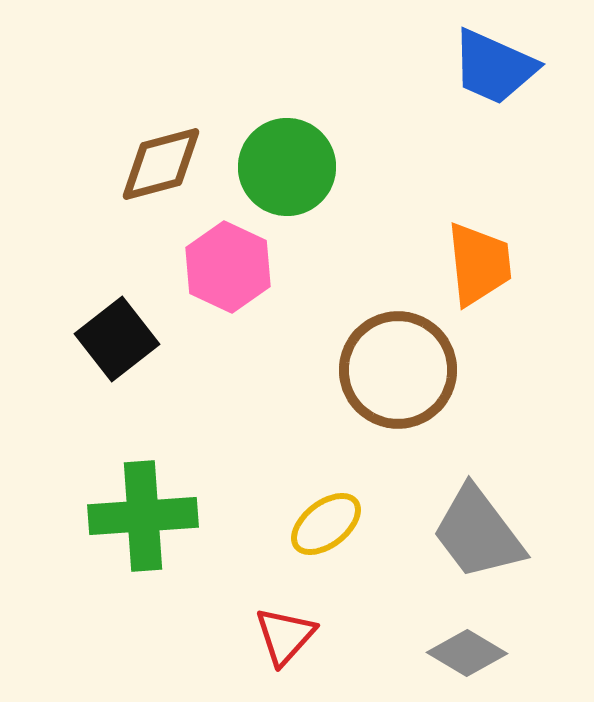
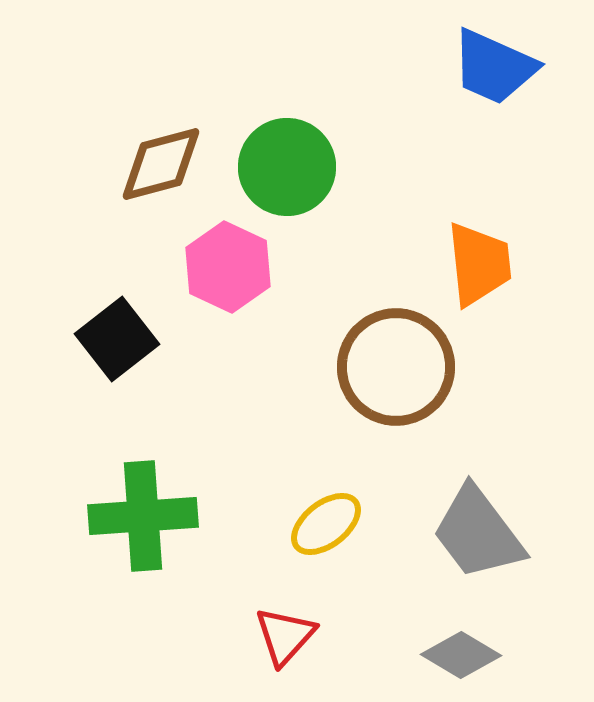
brown circle: moved 2 px left, 3 px up
gray diamond: moved 6 px left, 2 px down
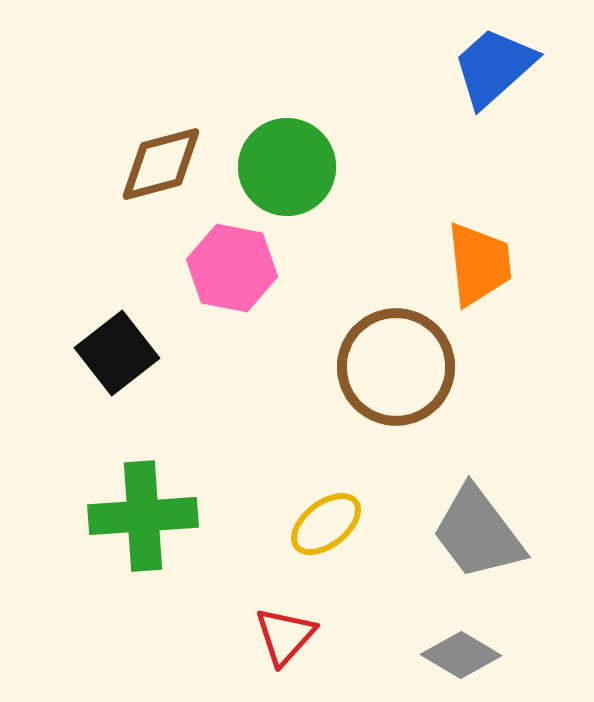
blue trapezoid: rotated 114 degrees clockwise
pink hexagon: moved 4 px right, 1 px down; rotated 14 degrees counterclockwise
black square: moved 14 px down
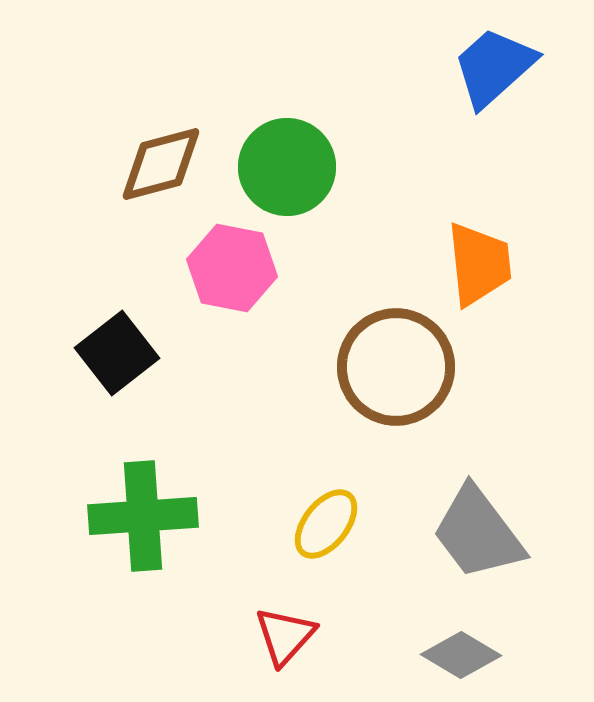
yellow ellipse: rotated 14 degrees counterclockwise
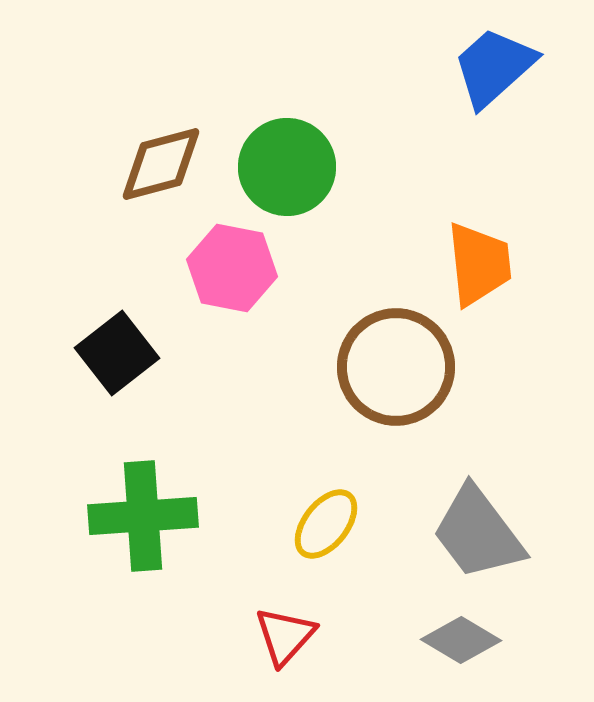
gray diamond: moved 15 px up
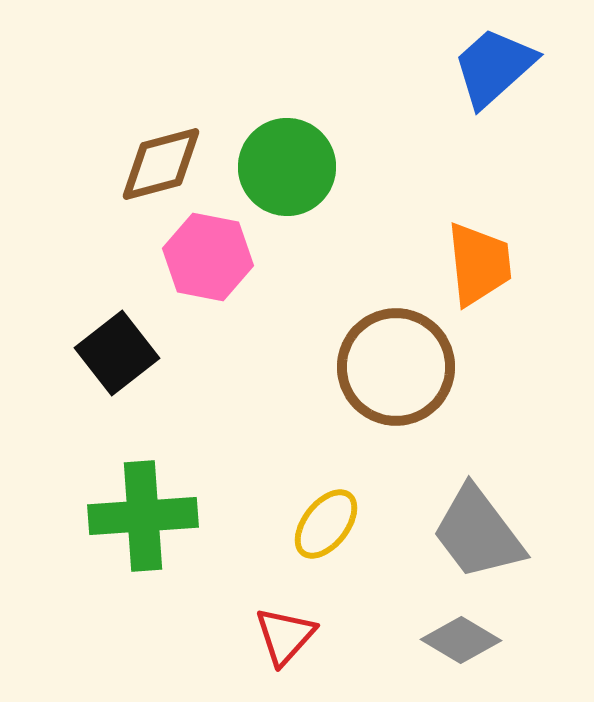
pink hexagon: moved 24 px left, 11 px up
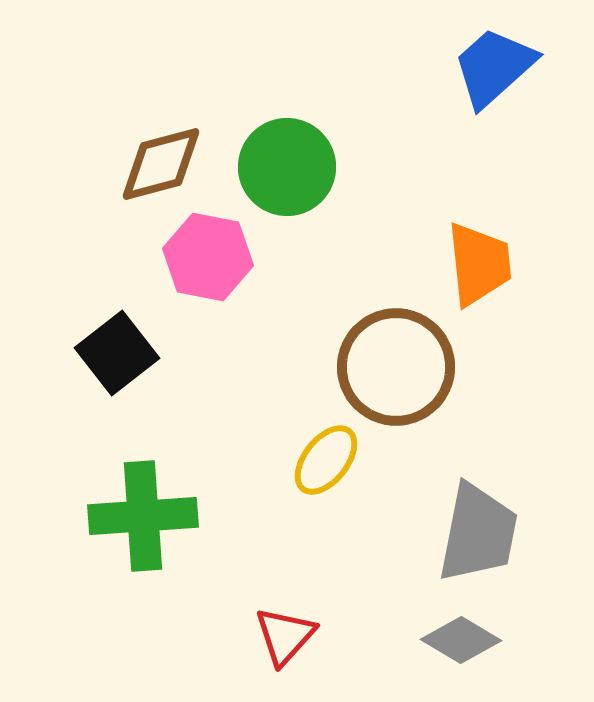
yellow ellipse: moved 64 px up
gray trapezoid: rotated 132 degrees counterclockwise
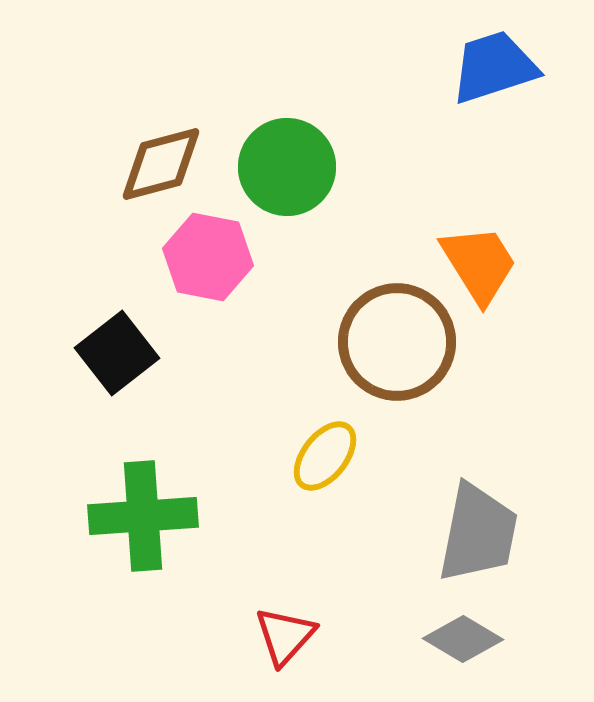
blue trapezoid: rotated 24 degrees clockwise
orange trapezoid: rotated 26 degrees counterclockwise
brown circle: moved 1 px right, 25 px up
yellow ellipse: moved 1 px left, 4 px up
gray diamond: moved 2 px right, 1 px up
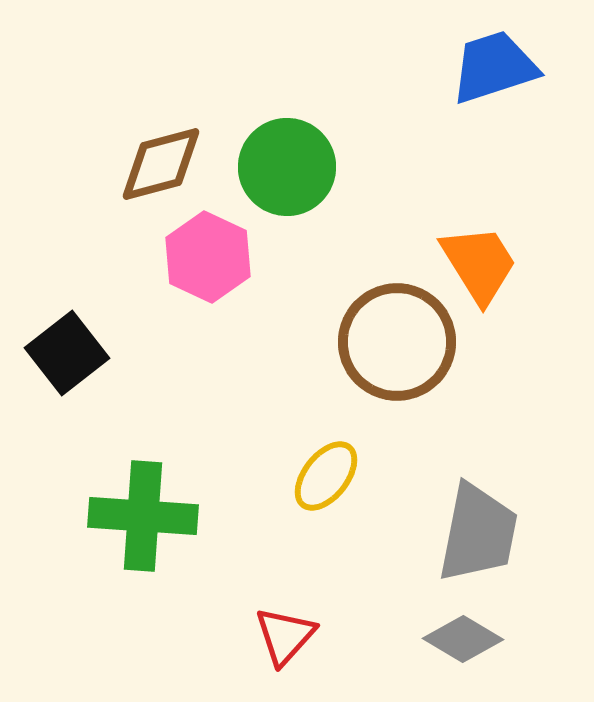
pink hexagon: rotated 14 degrees clockwise
black square: moved 50 px left
yellow ellipse: moved 1 px right, 20 px down
green cross: rotated 8 degrees clockwise
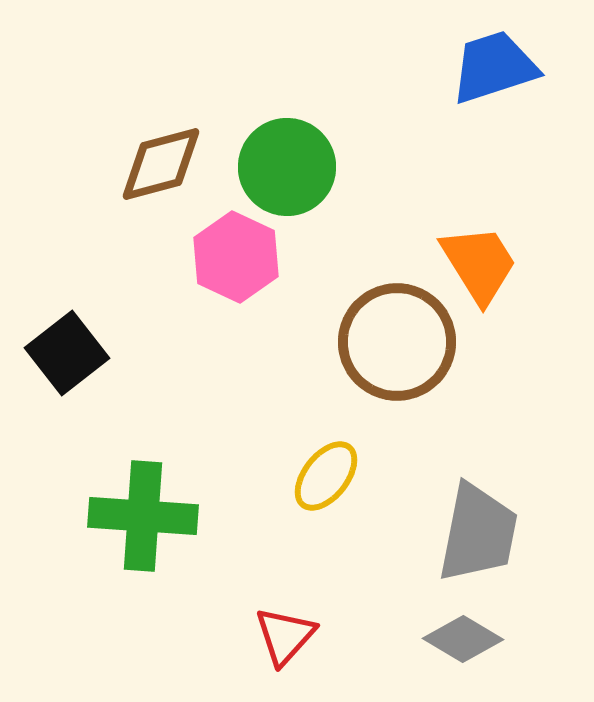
pink hexagon: moved 28 px right
